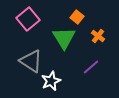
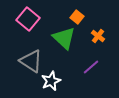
pink square: rotated 10 degrees counterclockwise
green triangle: rotated 15 degrees counterclockwise
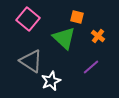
orange square: rotated 24 degrees counterclockwise
